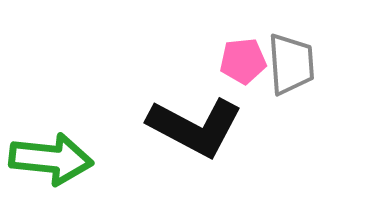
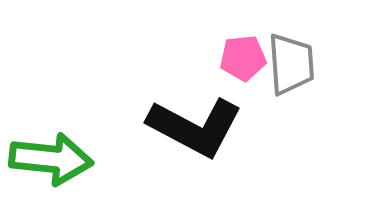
pink pentagon: moved 3 px up
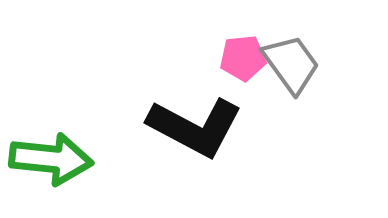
gray trapezoid: rotated 32 degrees counterclockwise
